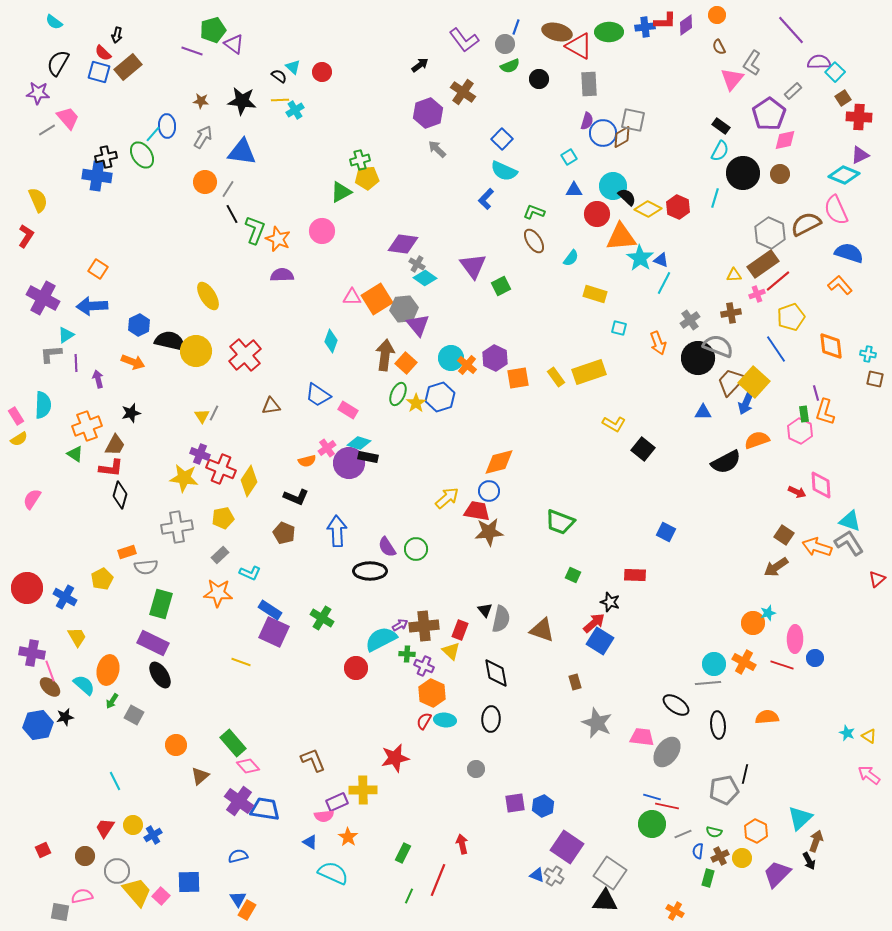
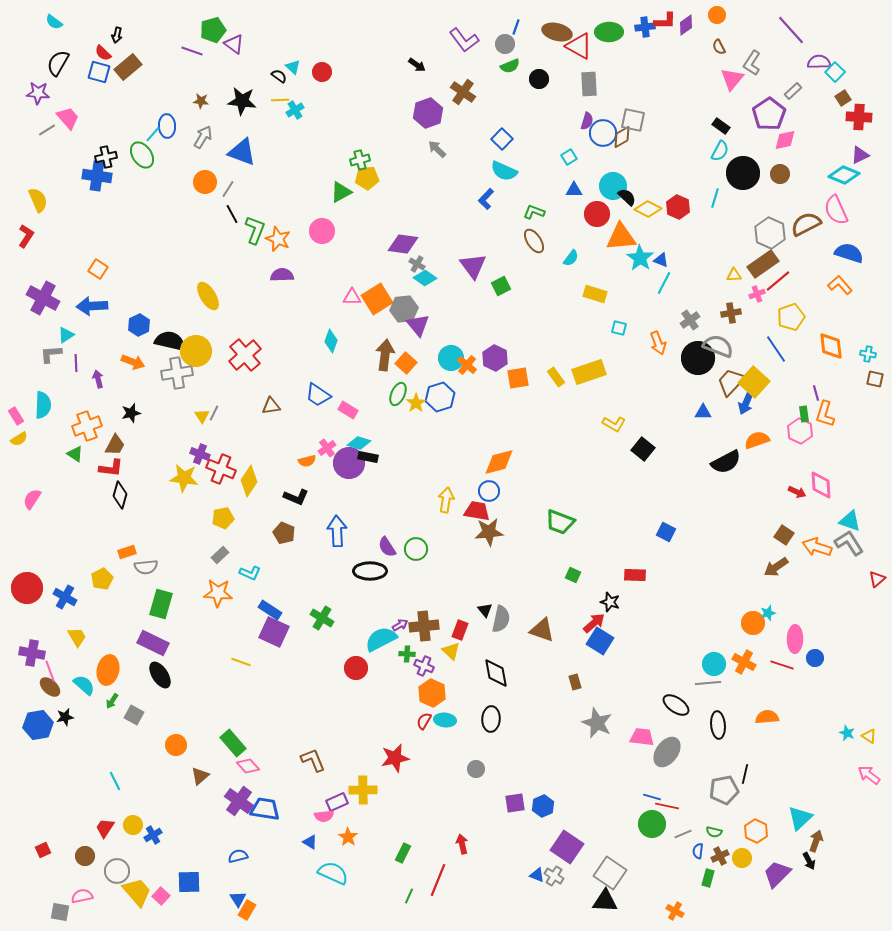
black arrow at (420, 65): moved 3 px left; rotated 72 degrees clockwise
blue triangle at (242, 152): rotated 12 degrees clockwise
orange L-shape at (825, 412): moved 2 px down
yellow arrow at (447, 498): moved 1 px left, 2 px down; rotated 40 degrees counterclockwise
gray cross at (177, 527): moved 154 px up
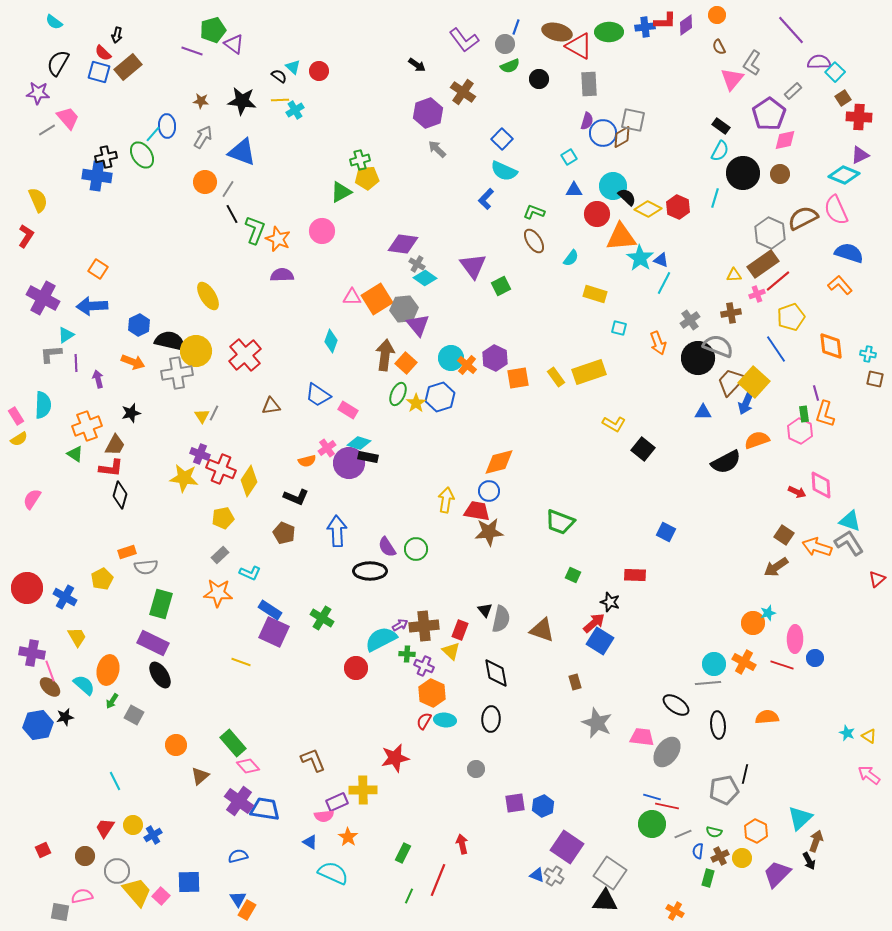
red circle at (322, 72): moved 3 px left, 1 px up
brown semicircle at (806, 224): moved 3 px left, 6 px up
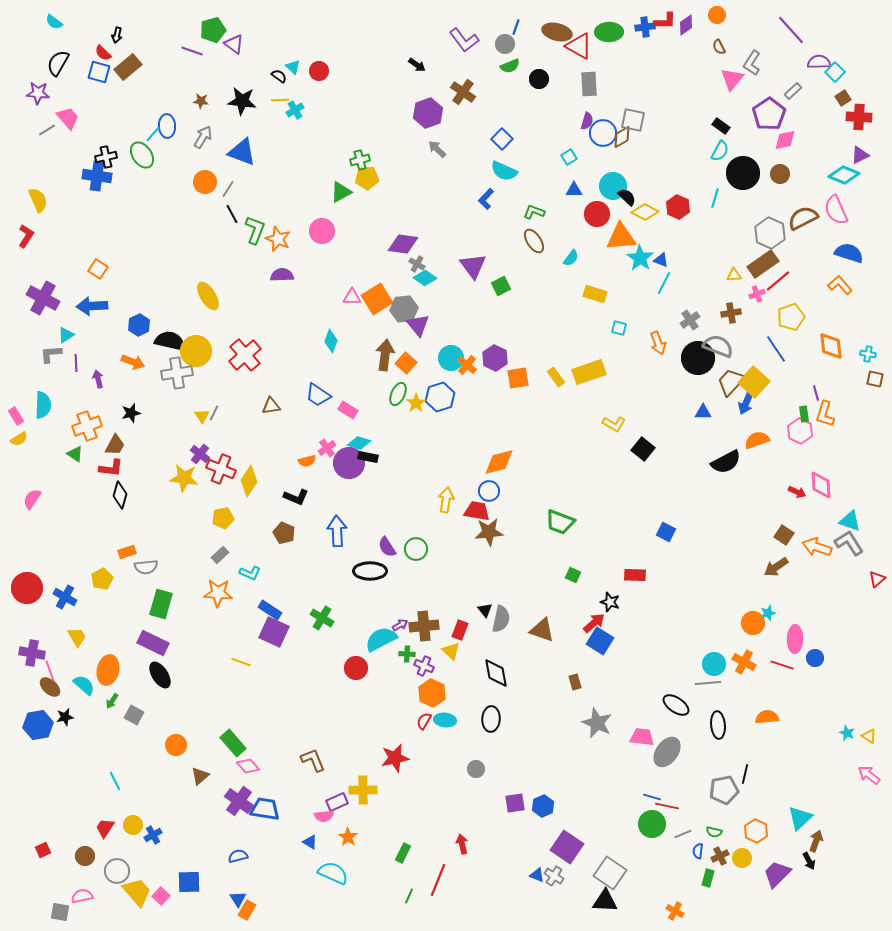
yellow diamond at (648, 209): moved 3 px left, 3 px down
purple cross at (200, 454): rotated 18 degrees clockwise
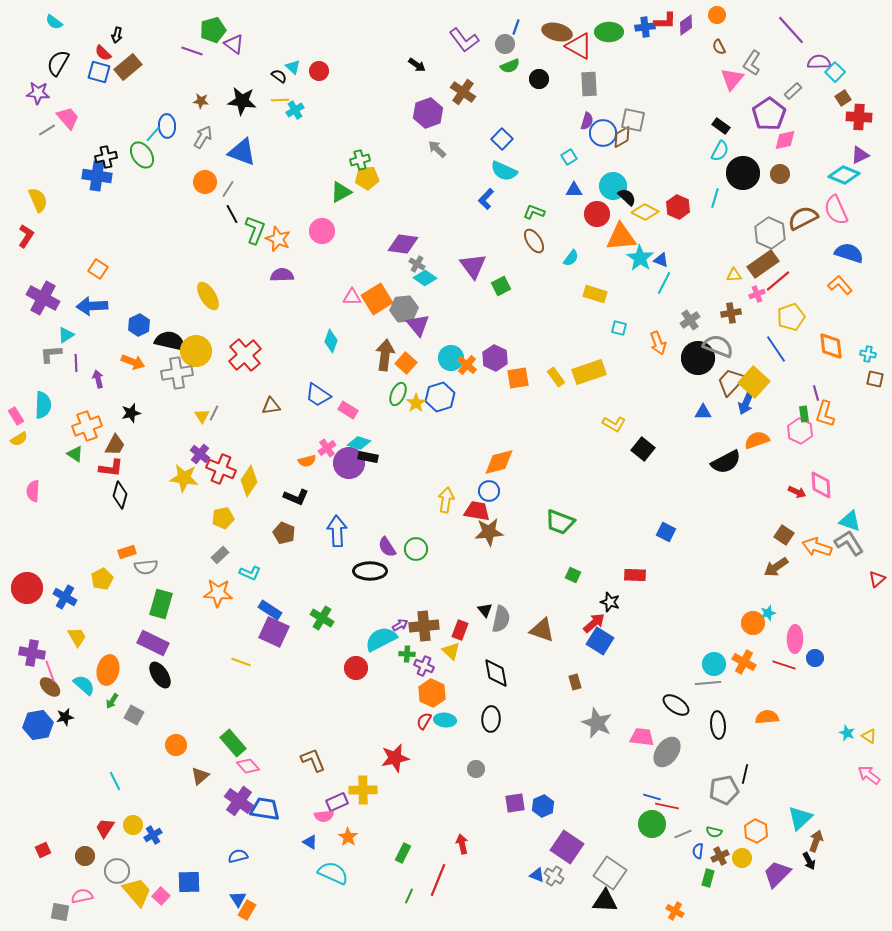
pink semicircle at (32, 499): moved 1 px right, 8 px up; rotated 30 degrees counterclockwise
red line at (782, 665): moved 2 px right
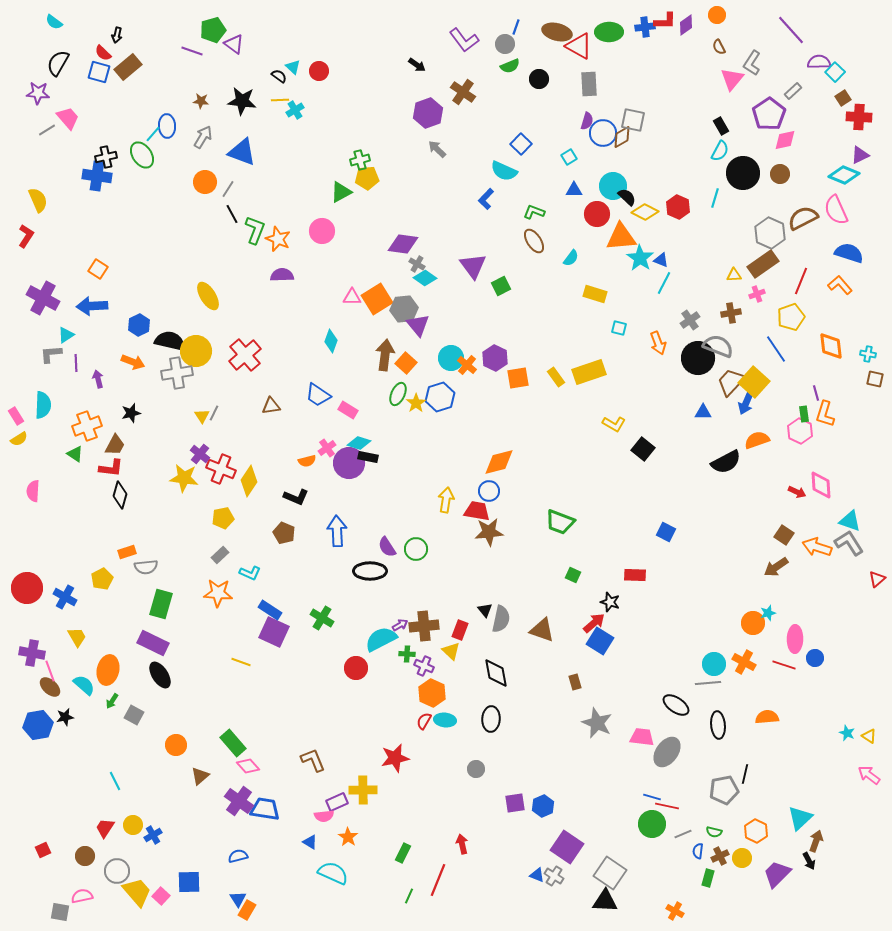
black rectangle at (721, 126): rotated 24 degrees clockwise
blue square at (502, 139): moved 19 px right, 5 px down
red line at (778, 281): moved 23 px right; rotated 28 degrees counterclockwise
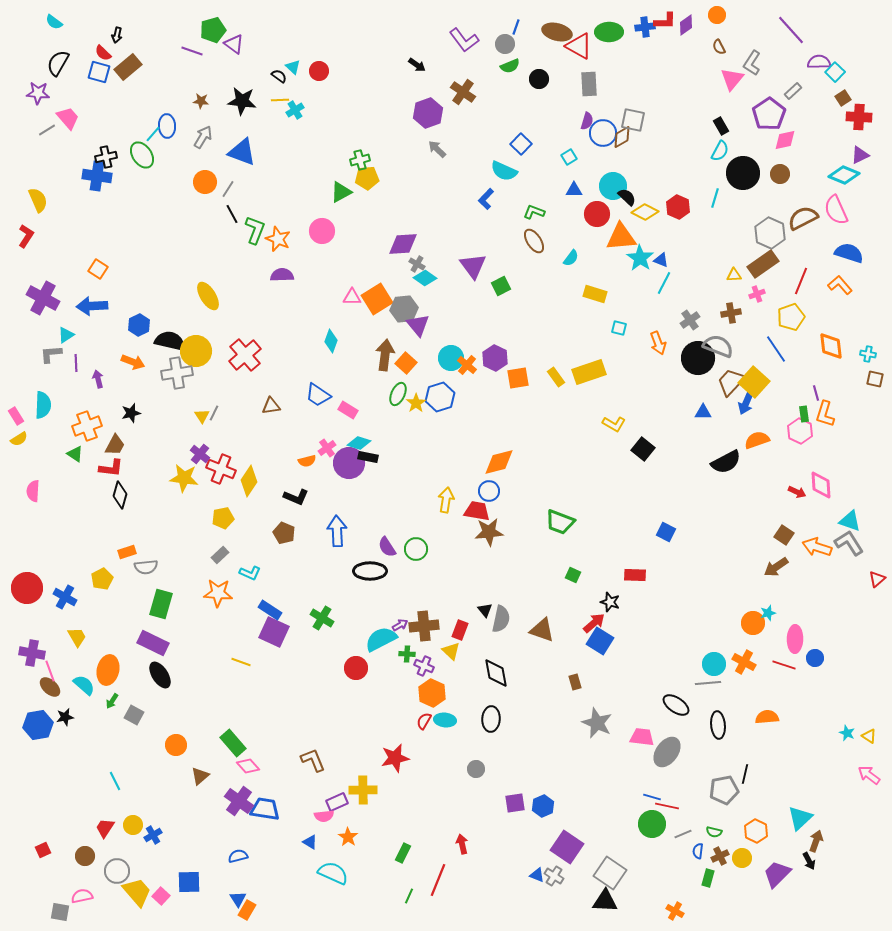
purple diamond at (403, 244): rotated 12 degrees counterclockwise
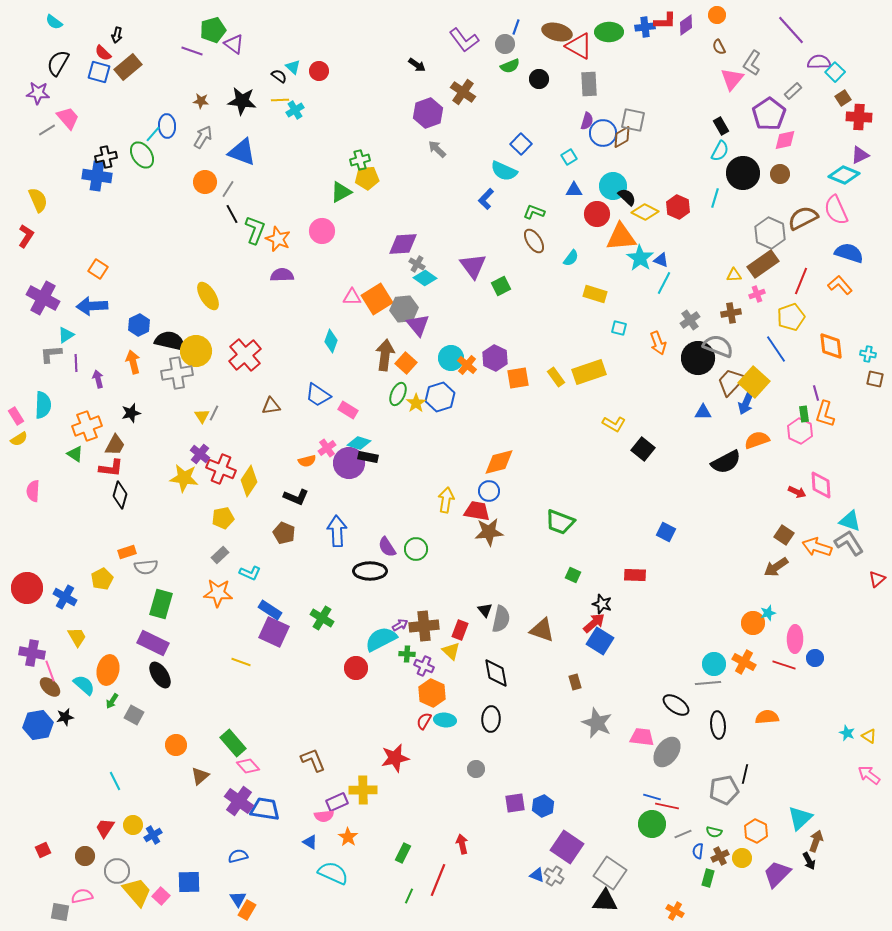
orange arrow at (133, 362): rotated 125 degrees counterclockwise
black star at (610, 602): moved 8 px left, 2 px down
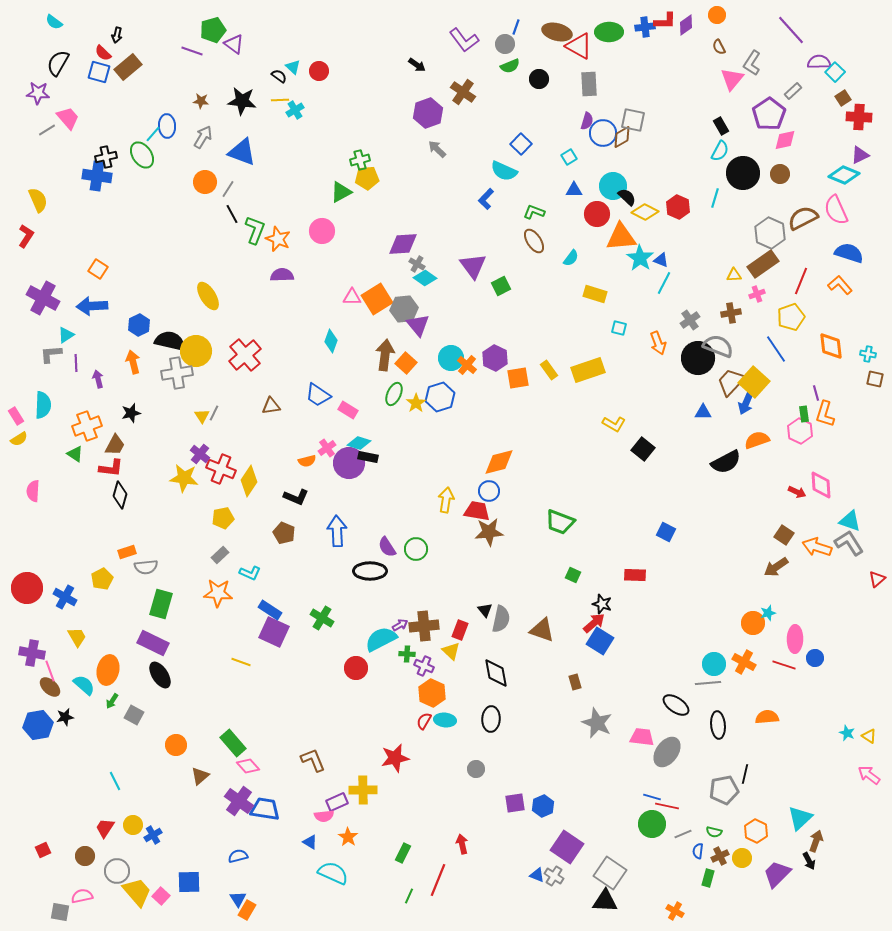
yellow rectangle at (589, 372): moved 1 px left, 2 px up
yellow rectangle at (556, 377): moved 7 px left, 7 px up
green ellipse at (398, 394): moved 4 px left
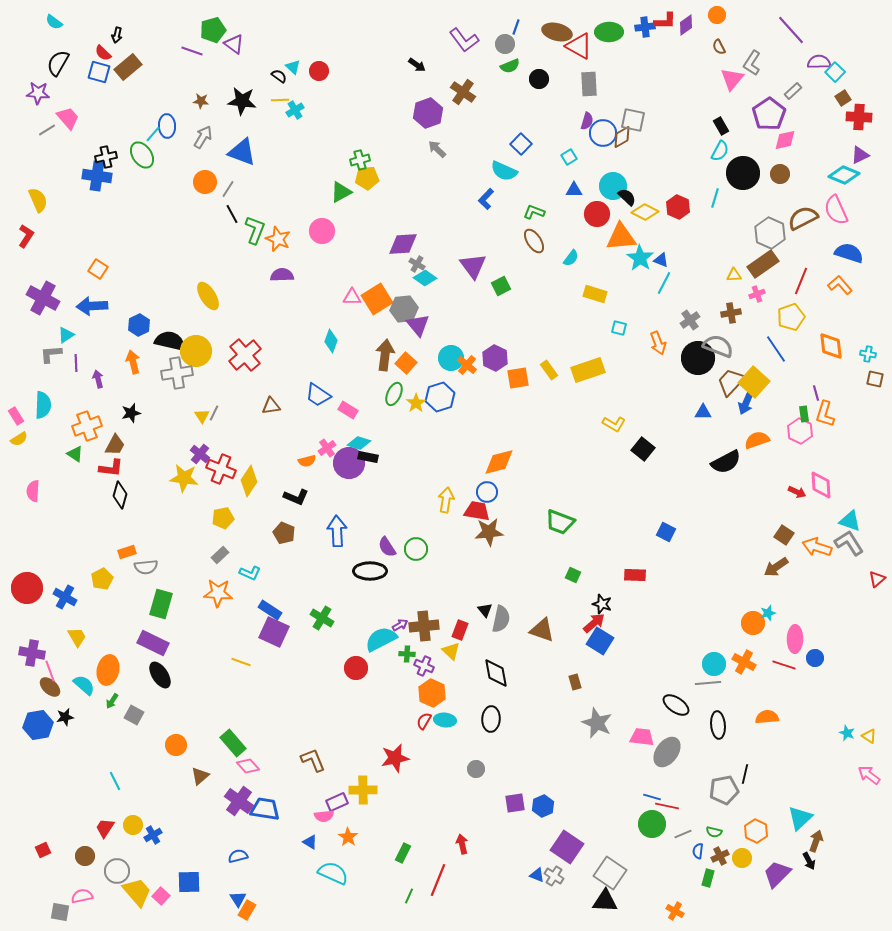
blue circle at (489, 491): moved 2 px left, 1 px down
